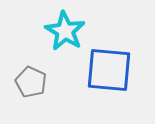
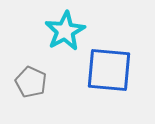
cyan star: rotated 12 degrees clockwise
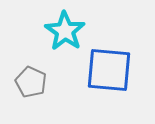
cyan star: rotated 9 degrees counterclockwise
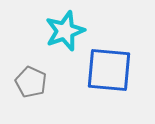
cyan star: rotated 18 degrees clockwise
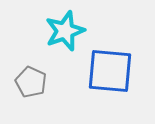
blue square: moved 1 px right, 1 px down
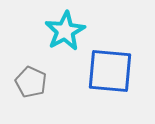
cyan star: rotated 9 degrees counterclockwise
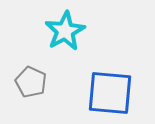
blue square: moved 22 px down
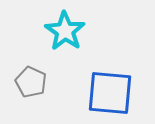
cyan star: rotated 9 degrees counterclockwise
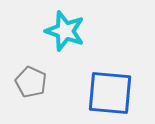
cyan star: rotated 15 degrees counterclockwise
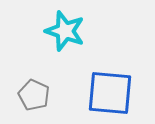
gray pentagon: moved 3 px right, 13 px down
